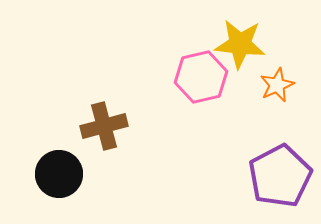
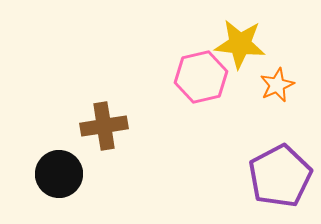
brown cross: rotated 6 degrees clockwise
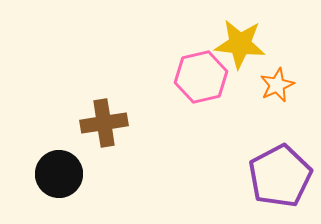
brown cross: moved 3 px up
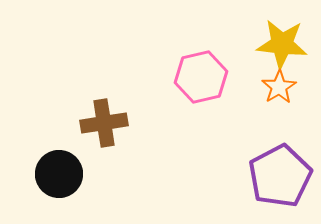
yellow star: moved 42 px right
orange star: moved 2 px right, 2 px down; rotated 8 degrees counterclockwise
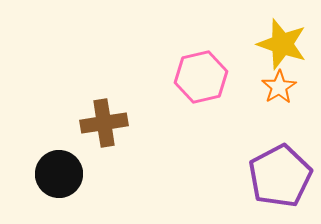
yellow star: rotated 12 degrees clockwise
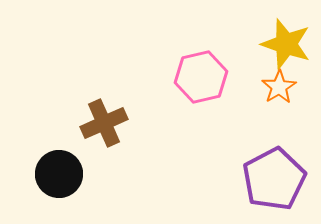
yellow star: moved 4 px right
brown cross: rotated 15 degrees counterclockwise
purple pentagon: moved 6 px left, 3 px down
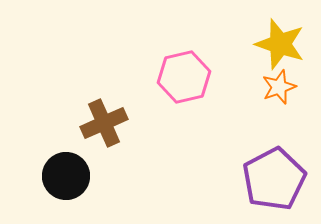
yellow star: moved 6 px left
pink hexagon: moved 17 px left
orange star: rotated 12 degrees clockwise
black circle: moved 7 px right, 2 px down
